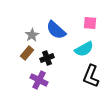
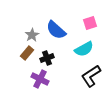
pink square: rotated 24 degrees counterclockwise
black L-shape: rotated 35 degrees clockwise
purple cross: moved 1 px right, 1 px up
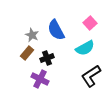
pink square: rotated 24 degrees counterclockwise
blue semicircle: rotated 20 degrees clockwise
gray star: rotated 16 degrees counterclockwise
cyan semicircle: moved 1 px right, 1 px up
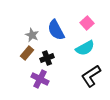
pink square: moved 3 px left
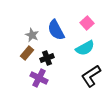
purple cross: moved 1 px left, 1 px up
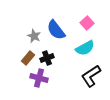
blue semicircle: rotated 10 degrees counterclockwise
gray star: moved 2 px right, 1 px down
brown rectangle: moved 1 px right, 5 px down
purple cross: rotated 12 degrees counterclockwise
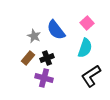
cyan semicircle: rotated 42 degrees counterclockwise
purple cross: moved 5 px right
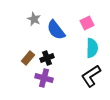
pink square: rotated 16 degrees clockwise
gray star: moved 17 px up
cyan semicircle: moved 7 px right; rotated 18 degrees counterclockwise
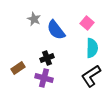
pink square: rotated 24 degrees counterclockwise
brown rectangle: moved 10 px left, 10 px down; rotated 16 degrees clockwise
